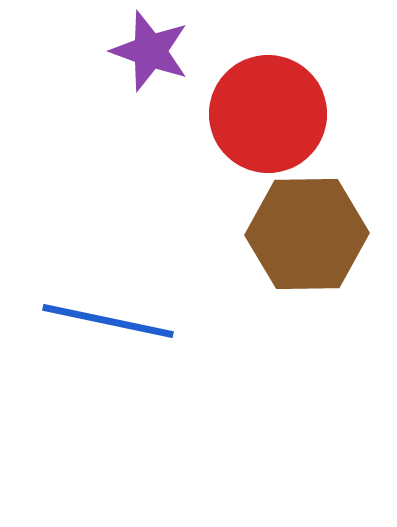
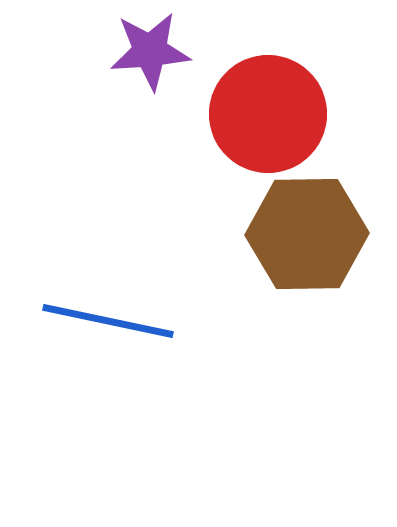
purple star: rotated 24 degrees counterclockwise
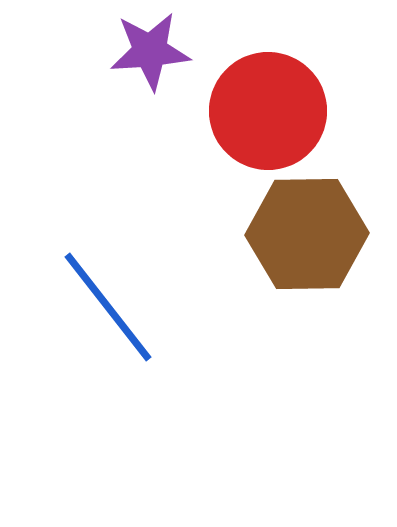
red circle: moved 3 px up
blue line: moved 14 px up; rotated 40 degrees clockwise
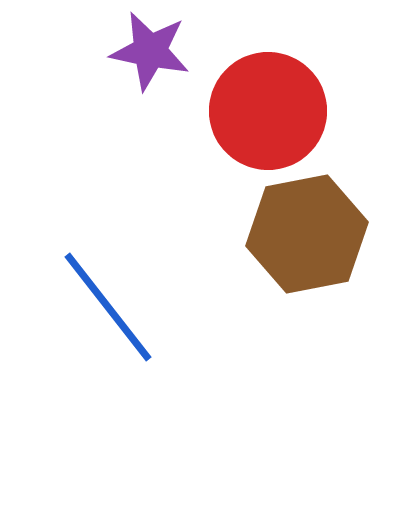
purple star: rotated 16 degrees clockwise
brown hexagon: rotated 10 degrees counterclockwise
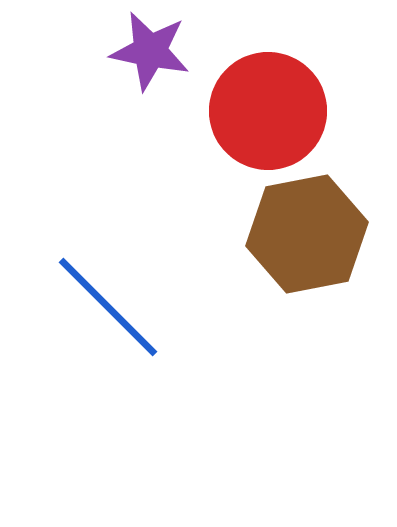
blue line: rotated 7 degrees counterclockwise
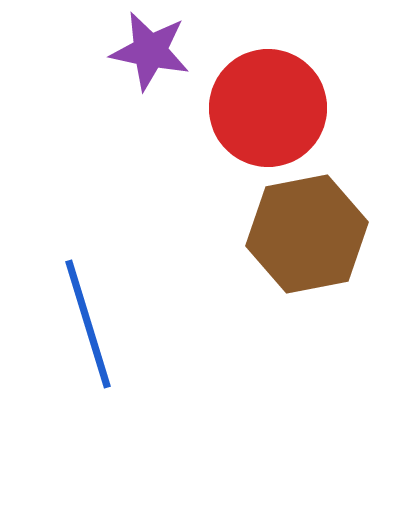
red circle: moved 3 px up
blue line: moved 20 px left, 17 px down; rotated 28 degrees clockwise
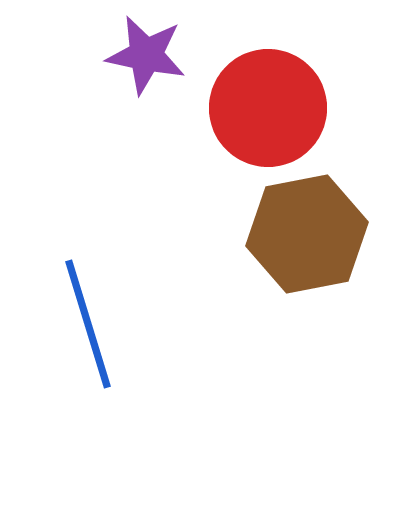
purple star: moved 4 px left, 4 px down
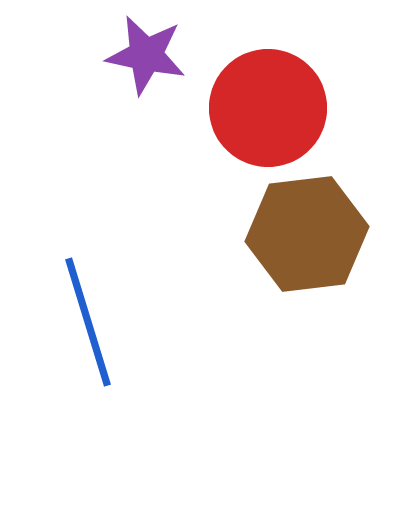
brown hexagon: rotated 4 degrees clockwise
blue line: moved 2 px up
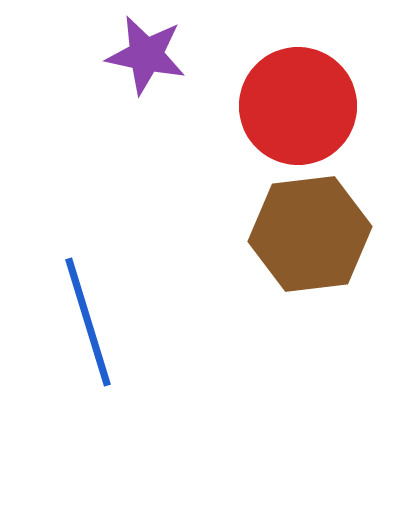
red circle: moved 30 px right, 2 px up
brown hexagon: moved 3 px right
